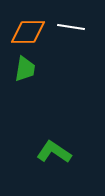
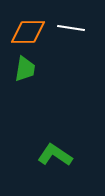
white line: moved 1 px down
green L-shape: moved 1 px right, 3 px down
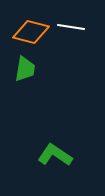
white line: moved 1 px up
orange diamond: moved 3 px right; rotated 15 degrees clockwise
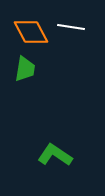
orange diamond: rotated 48 degrees clockwise
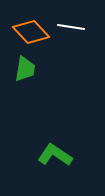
orange diamond: rotated 15 degrees counterclockwise
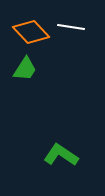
green trapezoid: rotated 24 degrees clockwise
green L-shape: moved 6 px right
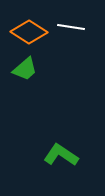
orange diamond: moved 2 px left; rotated 15 degrees counterclockwise
green trapezoid: rotated 16 degrees clockwise
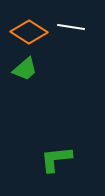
green L-shape: moved 5 px left, 4 px down; rotated 40 degrees counterclockwise
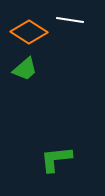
white line: moved 1 px left, 7 px up
